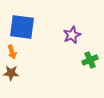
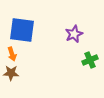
blue square: moved 3 px down
purple star: moved 2 px right, 1 px up
orange arrow: moved 2 px down
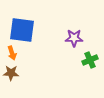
purple star: moved 4 px down; rotated 24 degrees clockwise
orange arrow: moved 1 px up
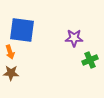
orange arrow: moved 2 px left, 1 px up
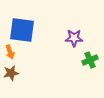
brown star: rotated 14 degrees counterclockwise
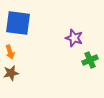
blue square: moved 4 px left, 7 px up
purple star: rotated 18 degrees clockwise
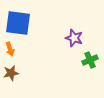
orange arrow: moved 3 px up
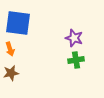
green cross: moved 14 px left; rotated 14 degrees clockwise
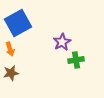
blue square: rotated 36 degrees counterclockwise
purple star: moved 12 px left, 4 px down; rotated 24 degrees clockwise
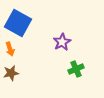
blue square: rotated 32 degrees counterclockwise
green cross: moved 9 px down; rotated 14 degrees counterclockwise
